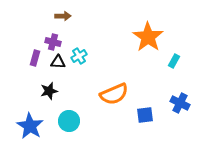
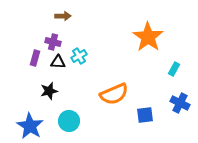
cyan rectangle: moved 8 px down
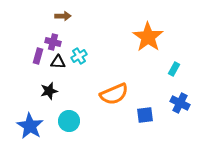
purple rectangle: moved 3 px right, 2 px up
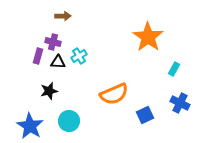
blue square: rotated 18 degrees counterclockwise
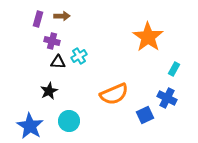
brown arrow: moved 1 px left
purple cross: moved 1 px left, 1 px up
purple rectangle: moved 37 px up
black star: rotated 12 degrees counterclockwise
blue cross: moved 13 px left, 5 px up
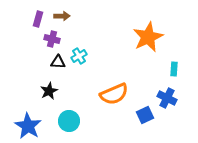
orange star: rotated 12 degrees clockwise
purple cross: moved 2 px up
cyan rectangle: rotated 24 degrees counterclockwise
blue star: moved 2 px left
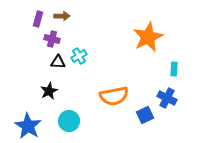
orange semicircle: moved 2 px down; rotated 12 degrees clockwise
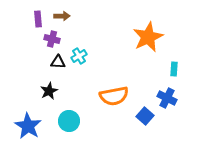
purple rectangle: rotated 21 degrees counterclockwise
blue square: moved 1 px down; rotated 24 degrees counterclockwise
